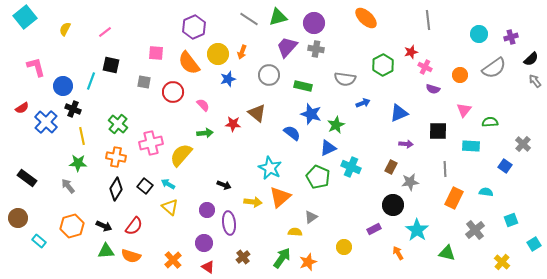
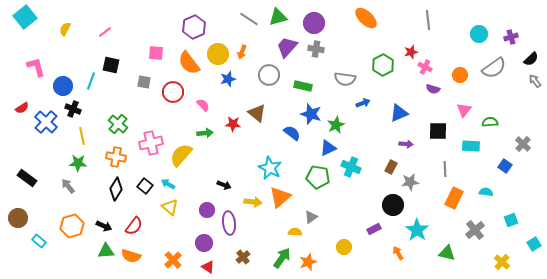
green pentagon at (318, 177): rotated 15 degrees counterclockwise
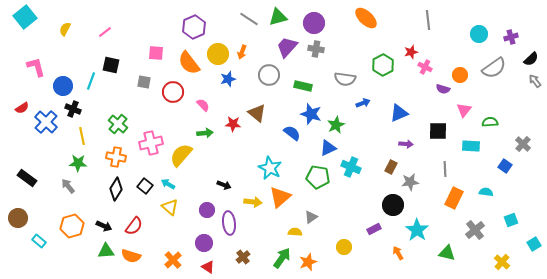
purple semicircle at (433, 89): moved 10 px right
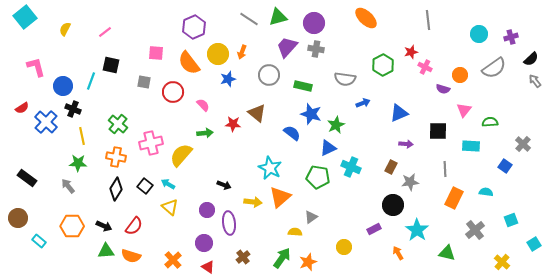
orange hexagon at (72, 226): rotated 15 degrees clockwise
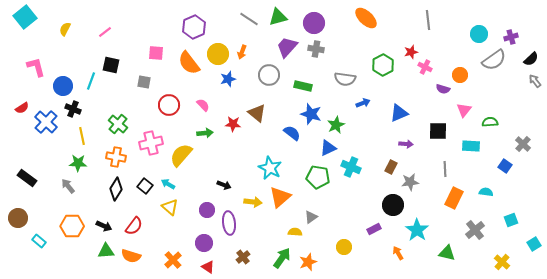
gray semicircle at (494, 68): moved 8 px up
red circle at (173, 92): moved 4 px left, 13 px down
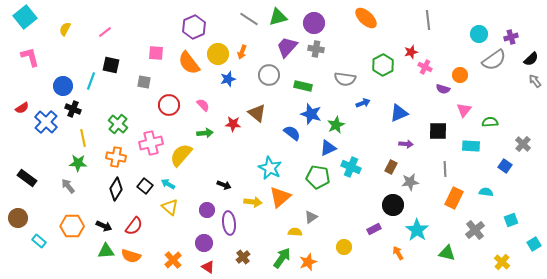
pink L-shape at (36, 67): moved 6 px left, 10 px up
yellow line at (82, 136): moved 1 px right, 2 px down
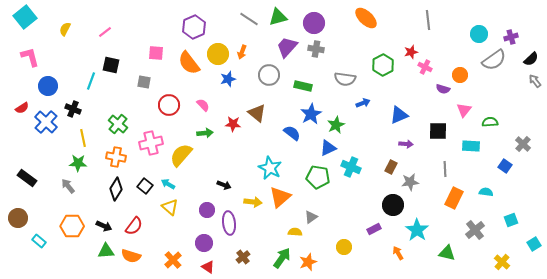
blue circle at (63, 86): moved 15 px left
blue triangle at (399, 113): moved 2 px down
blue star at (311, 114): rotated 25 degrees clockwise
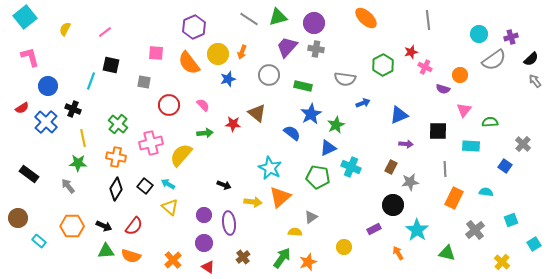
black rectangle at (27, 178): moved 2 px right, 4 px up
purple circle at (207, 210): moved 3 px left, 5 px down
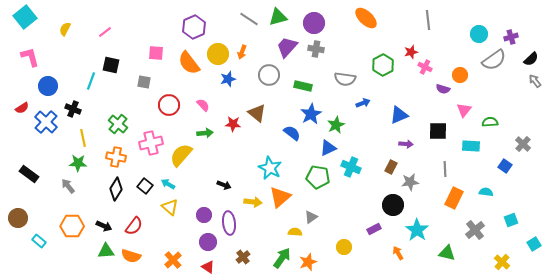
purple circle at (204, 243): moved 4 px right, 1 px up
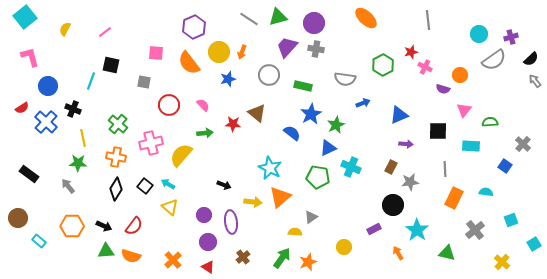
yellow circle at (218, 54): moved 1 px right, 2 px up
purple ellipse at (229, 223): moved 2 px right, 1 px up
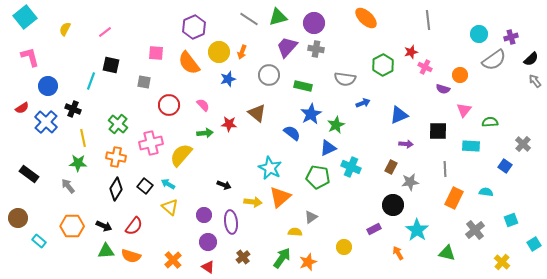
red star at (233, 124): moved 4 px left
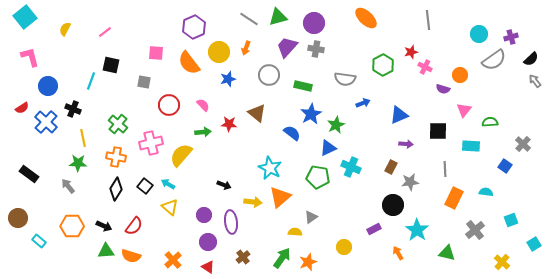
orange arrow at (242, 52): moved 4 px right, 4 px up
green arrow at (205, 133): moved 2 px left, 1 px up
